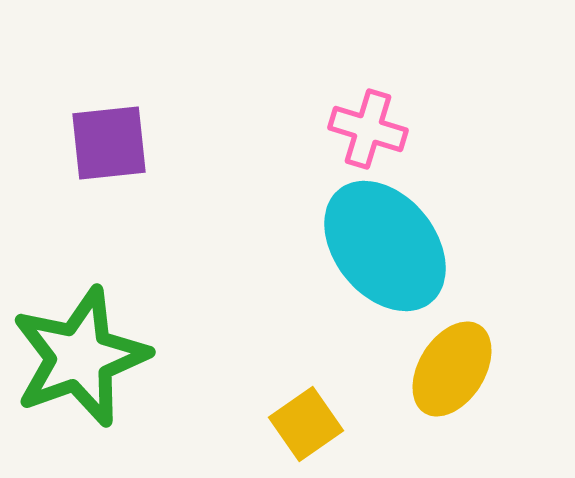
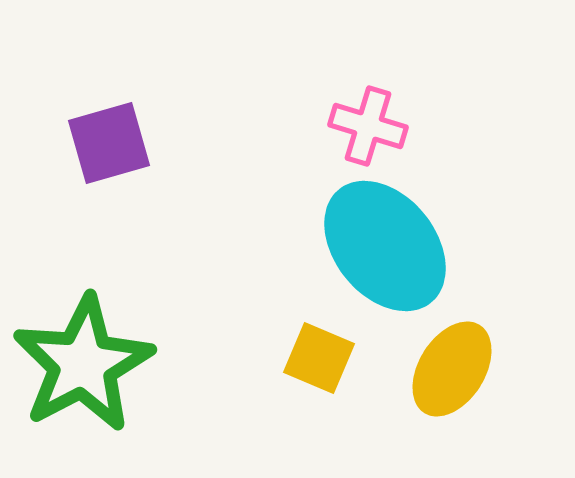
pink cross: moved 3 px up
purple square: rotated 10 degrees counterclockwise
green star: moved 3 px right, 7 px down; rotated 8 degrees counterclockwise
yellow square: moved 13 px right, 66 px up; rotated 32 degrees counterclockwise
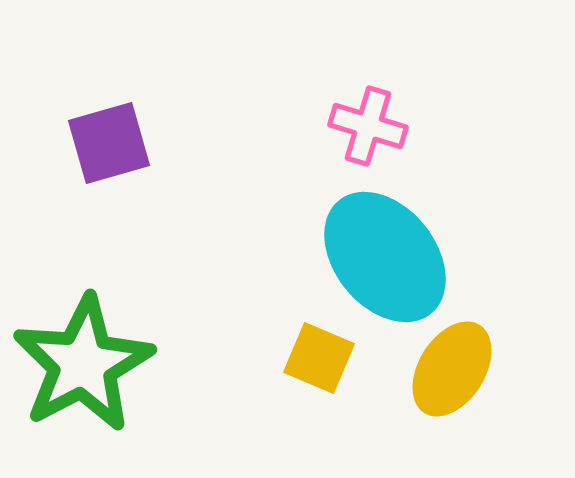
cyan ellipse: moved 11 px down
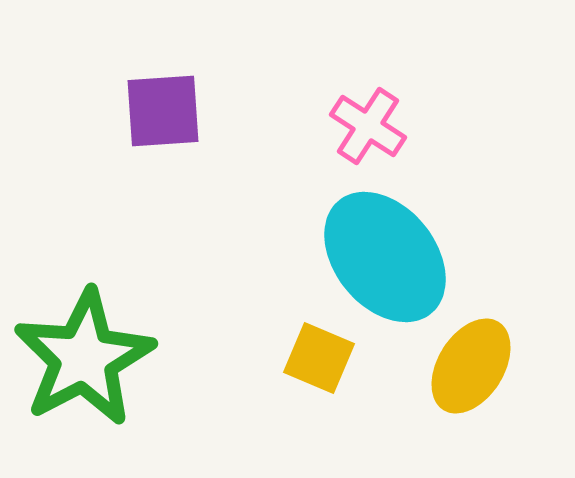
pink cross: rotated 16 degrees clockwise
purple square: moved 54 px right, 32 px up; rotated 12 degrees clockwise
green star: moved 1 px right, 6 px up
yellow ellipse: moved 19 px right, 3 px up
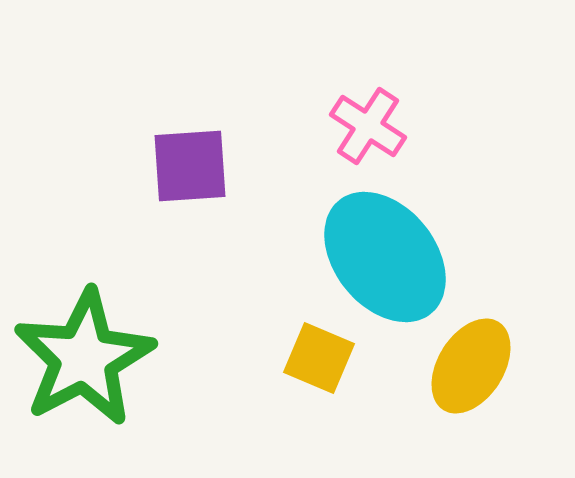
purple square: moved 27 px right, 55 px down
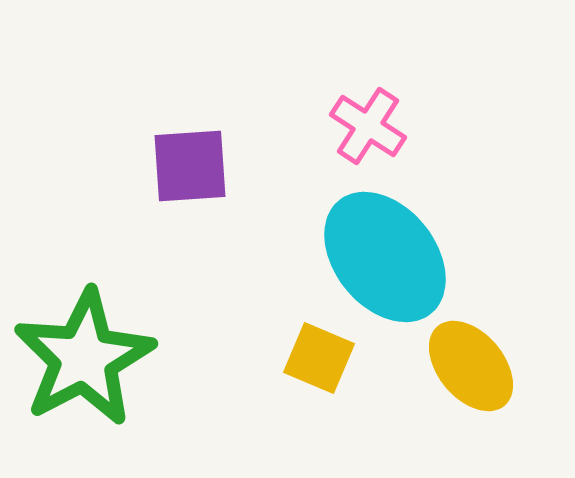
yellow ellipse: rotated 72 degrees counterclockwise
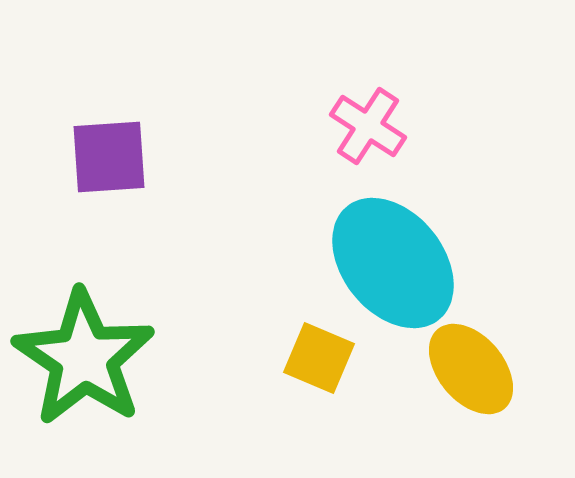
purple square: moved 81 px left, 9 px up
cyan ellipse: moved 8 px right, 6 px down
green star: rotated 10 degrees counterclockwise
yellow ellipse: moved 3 px down
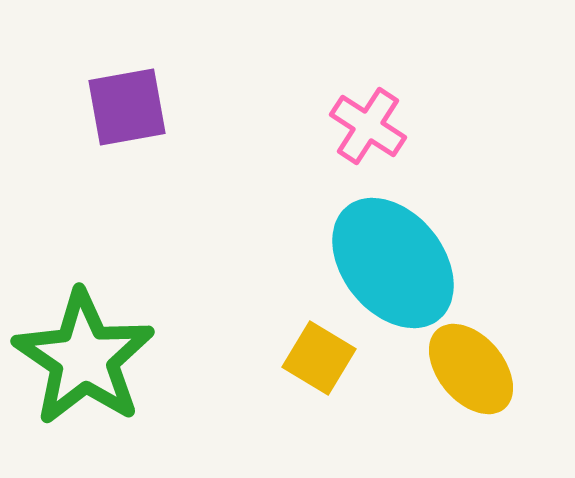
purple square: moved 18 px right, 50 px up; rotated 6 degrees counterclockwise
yellow square: rotated 8 degrees clockwise
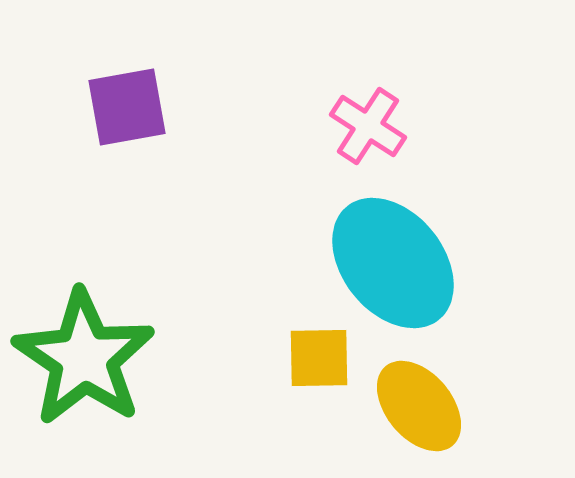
yellow square: rotated 32 degrees counterclockwise
yellow ellipse: moved 52 px left, 37 px down
